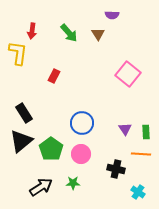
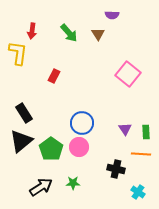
pink circle: moved 2 px left, 7 px up
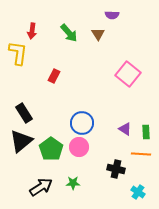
purple triangle: rotated 24 degrees counterclockwise
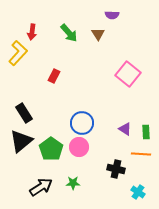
red arrow: moved 1 px down
yellow L-shape: rotated 35 degrees clockwise
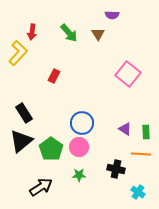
green star: moved 6 px right, 8 px up
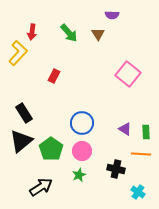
pink circle: moved 3 px right, 4 px down
green star: rotated 24 degrees counterclockwise
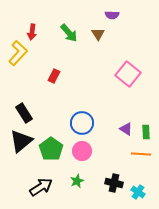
purple triangle: moved 1 px right
black cross: moved 2 px left, 14 px down
green star: moved 2 px left, 6 px down
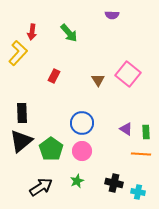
brown triangle: moved 46 px down
black rectangle: moved 2 px left; rotated 30 degrees clockwise
cyan cross: rotated 24 degrees counterclockwise
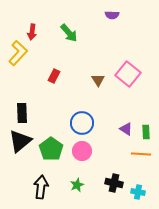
black triangle: moved 1 px left
green star: moved 4 px down
black arrow: rotated 50 degrees counterclockwise
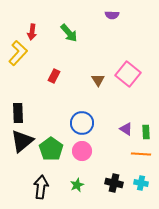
black rectangle: moved 4 px left
black triangle: moved 2 px right
cyan cross: moved 3 px right, 9 px up
